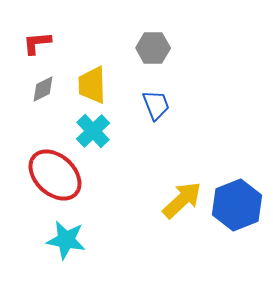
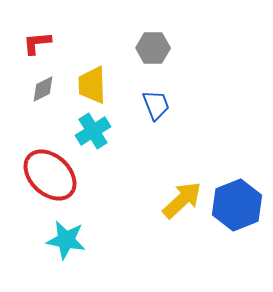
cyan cross: rotated 12 degrees clockwise
red ellipse: moved 5 px left
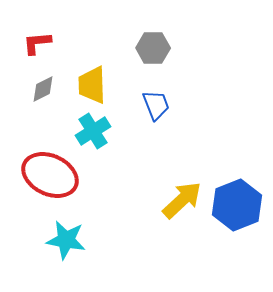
red ellipse: rotated 18 degrees counterclockwise
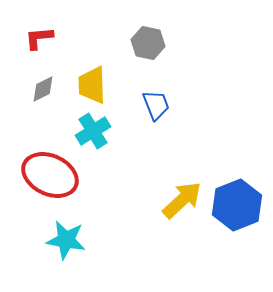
red L-shape: moved 2 px right, 5 px up
gray hexagon: moved 5 px left, 5 px up; rotated 12 degrees clockwise
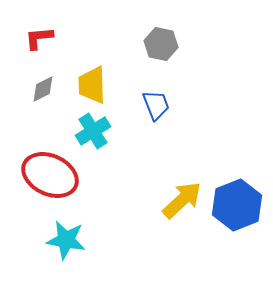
gray hexagon: moved 13 px right, 1 px down
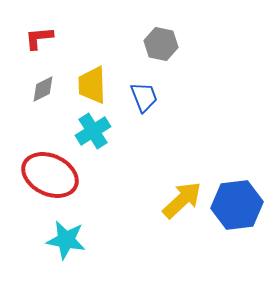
blue trapezoid: moved 12 px left, 8 px up
blue hexagon: rotated 15 degrees clockwise
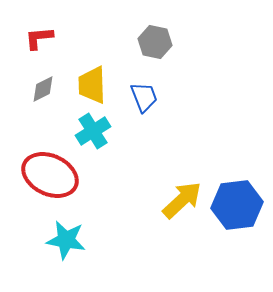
gray hexagon: moved 6 px left, 2 px up
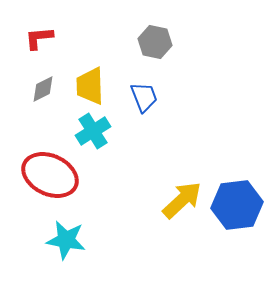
yellow trapezoid: moved 2 px left, 1 px down
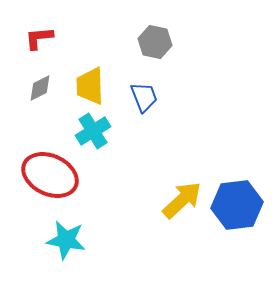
gray diamond: moved 3 px left, 1 px up
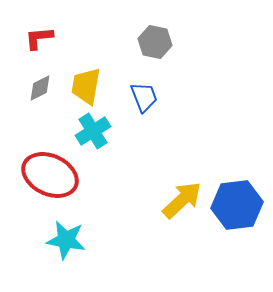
yellow trapezoid: moved 4 px left; rotated 12 degrees clockwise
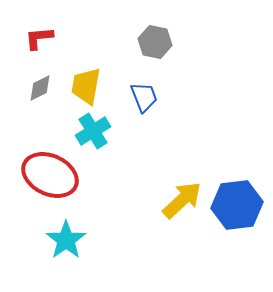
cyan star: rotated 27 degrees clockwise
